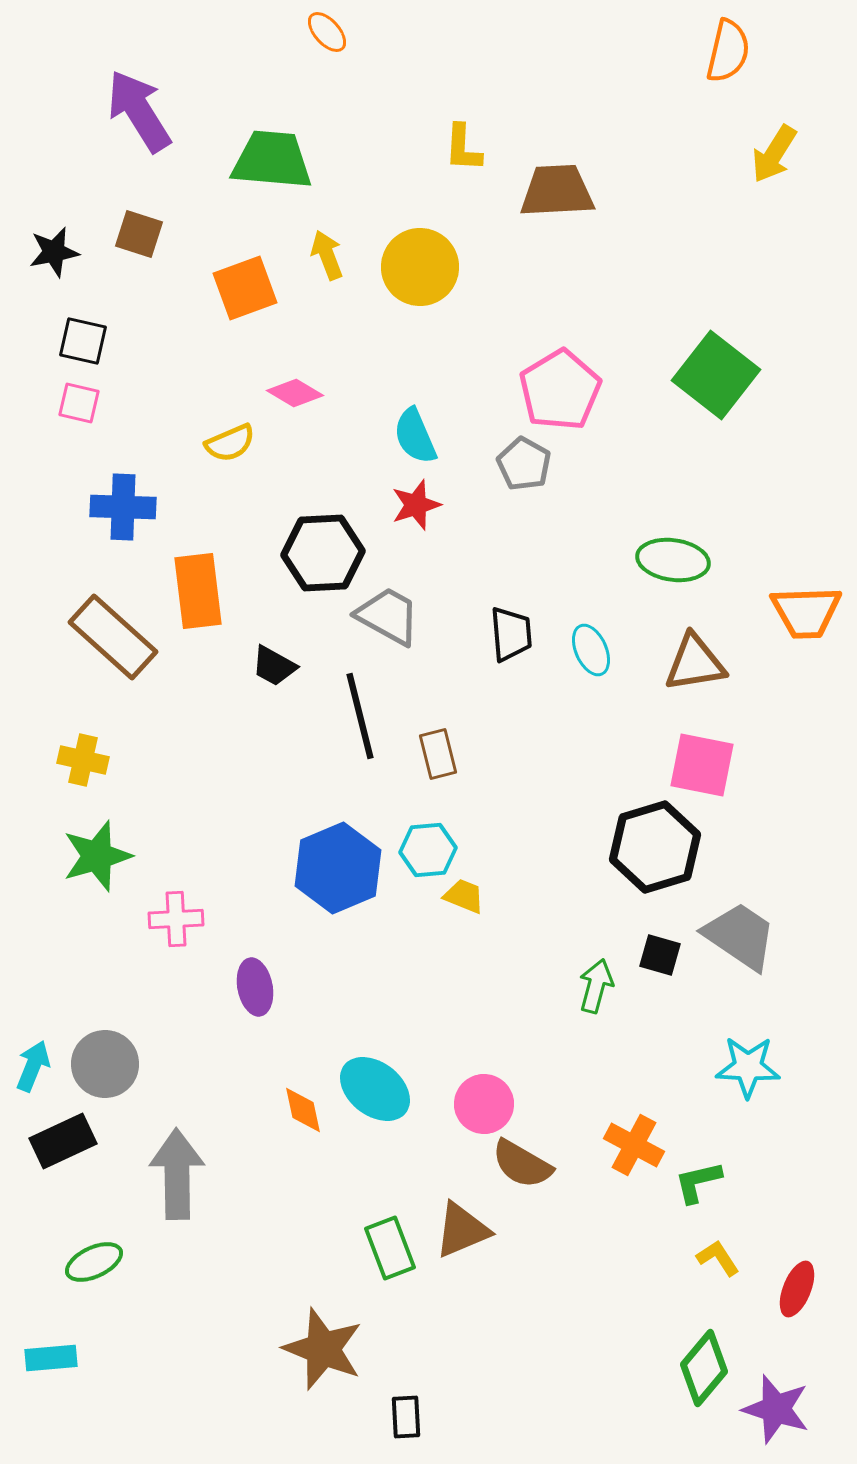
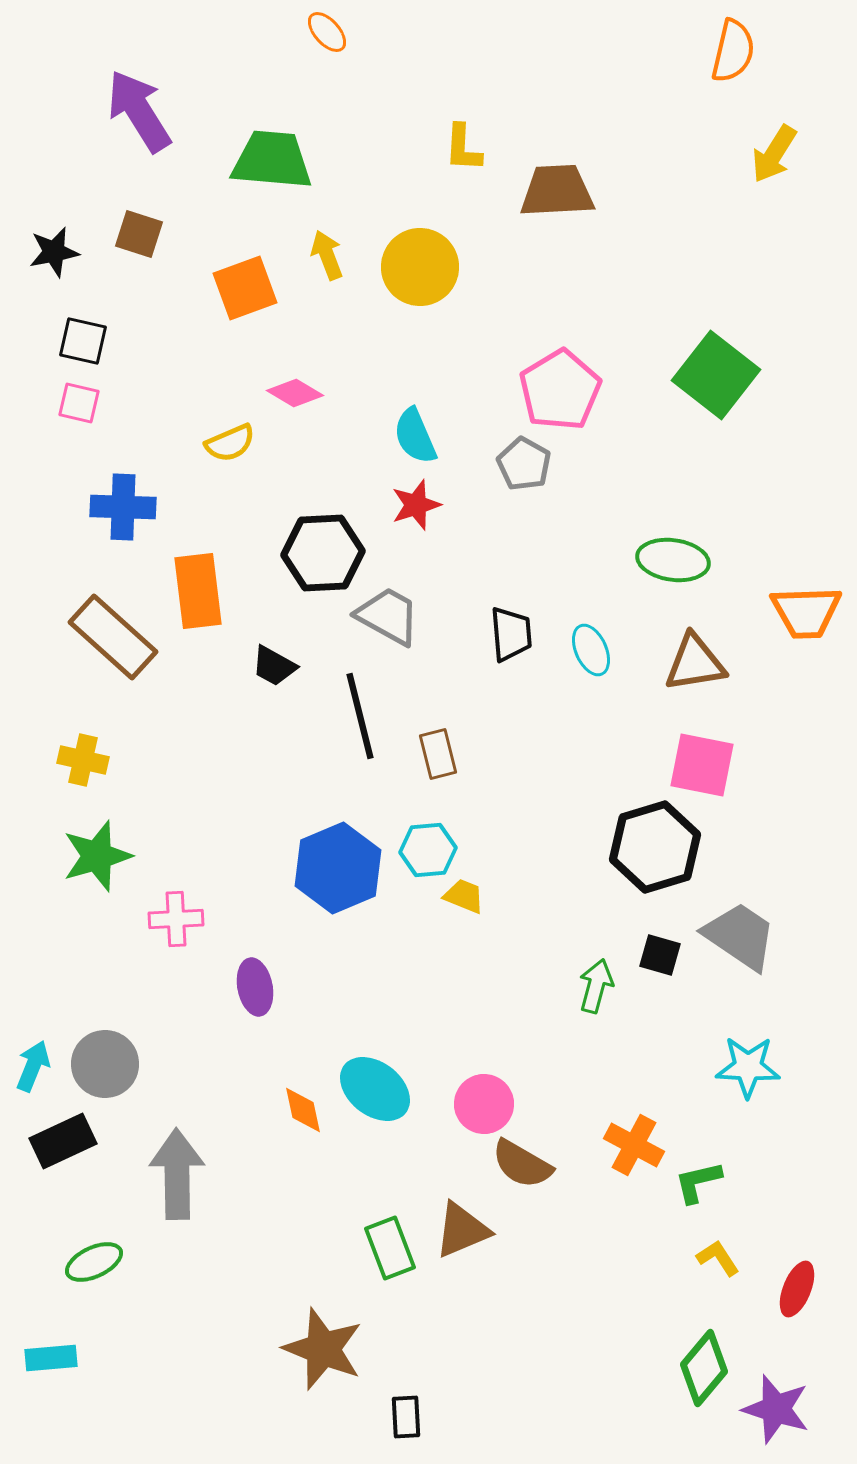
orange semicircle at (728, 51): moved 5 px right
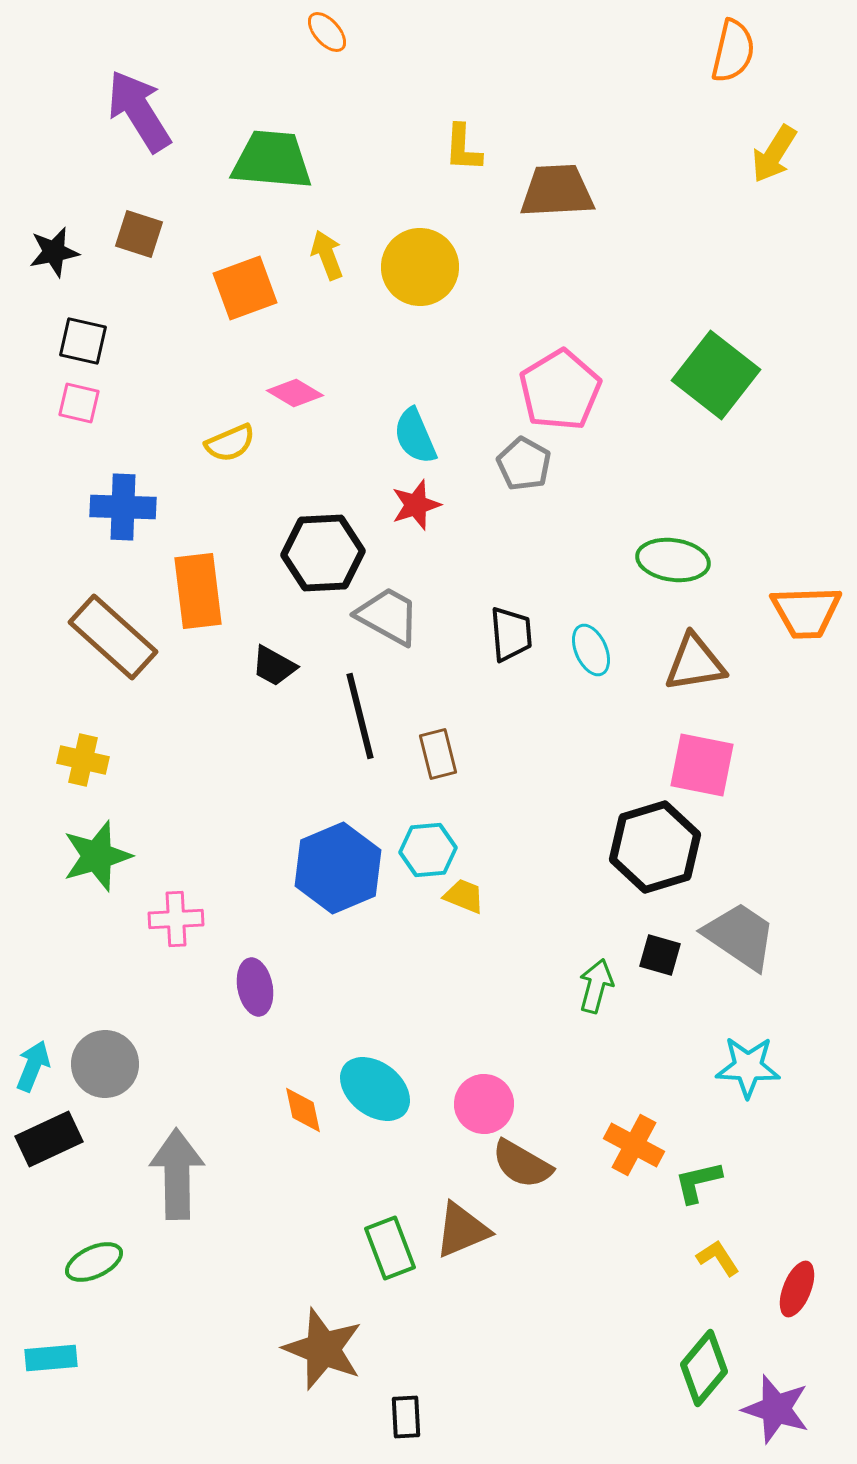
black rectangle at (63, 1141): moved 14 px left, 2 px up
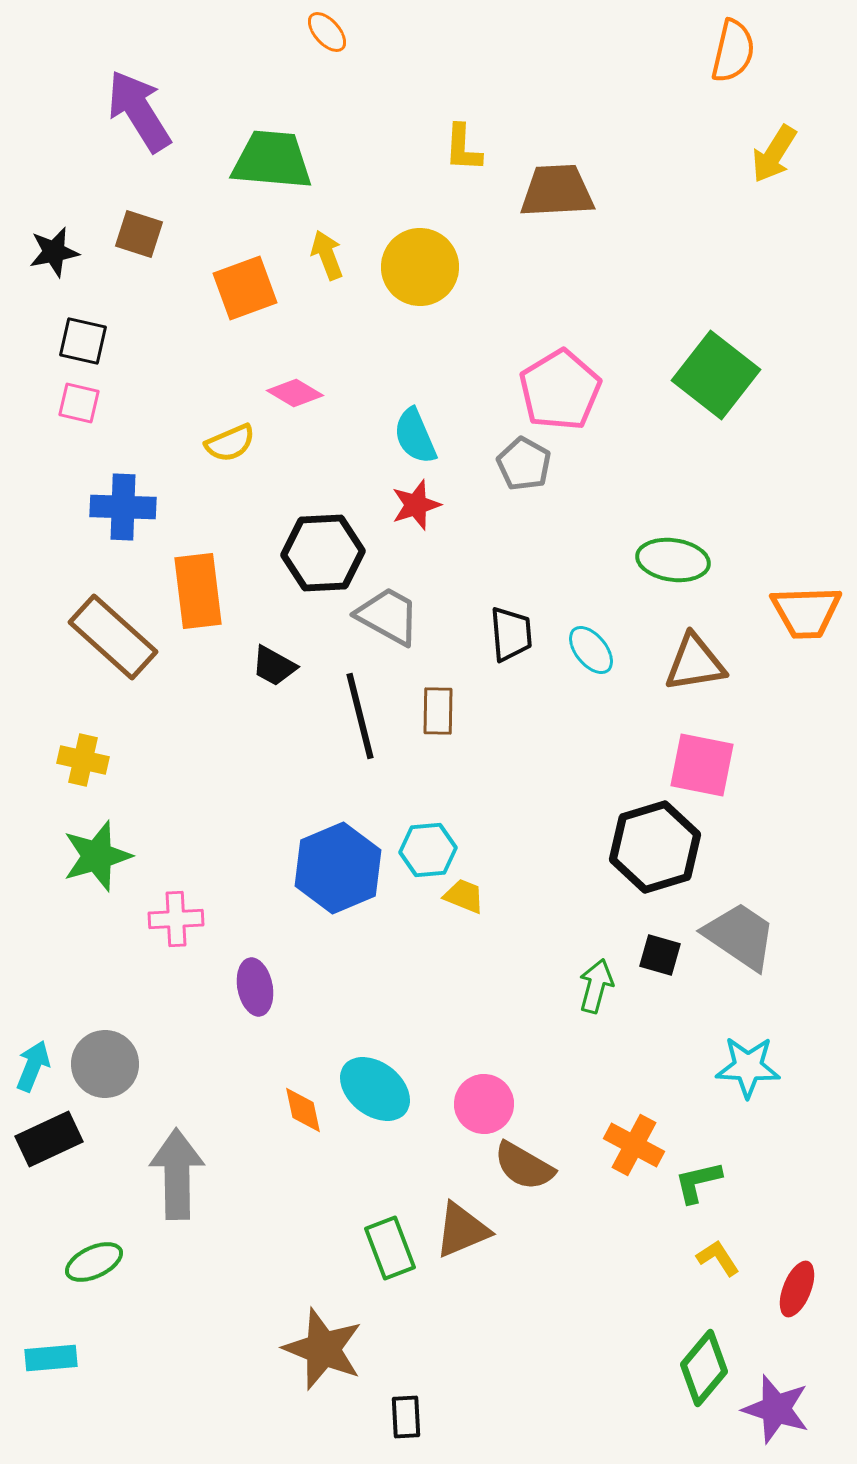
cyan ellipse at (591, 650): rotated 15 degrees counterclockwise
brown rectangle at (438, 754): moved 43 px up; rotated 15 degrees clockwise
brown semicircle at (522, 1164): moved 2 px right, 2 px down
